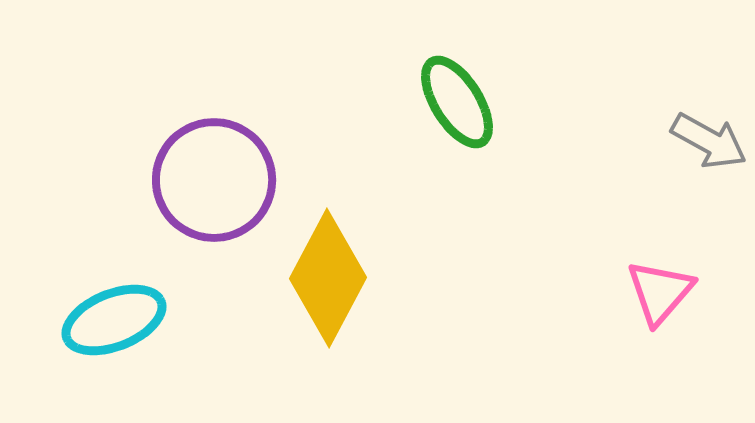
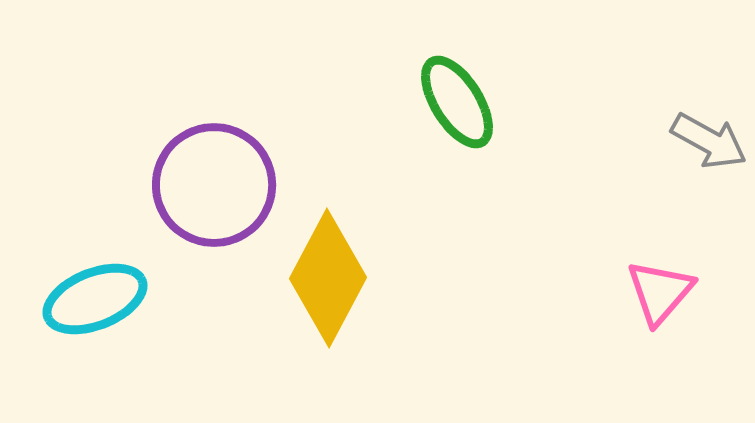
purple circle: moved 5 px down
cyan ellipse: moved 19 px left, 21 px up
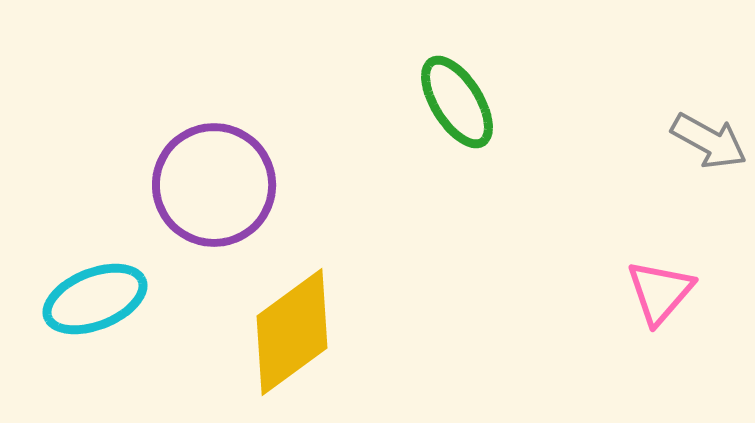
yellow diamond: moved 36 px left, 54 px down; rotated 26 degrees clockwise
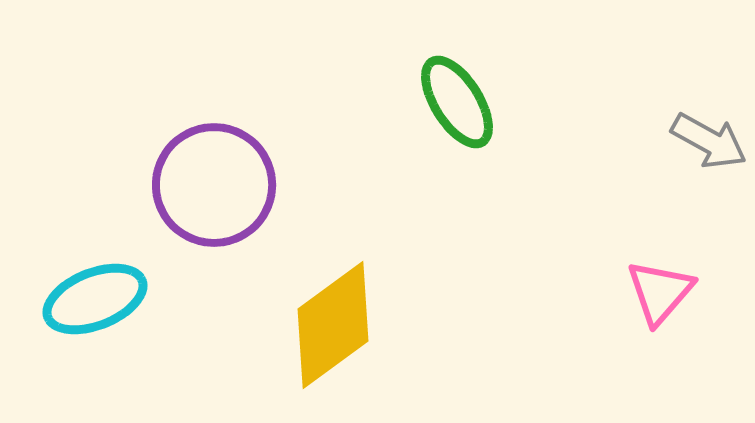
yellow diamond: moved 41 px right, 7 px up
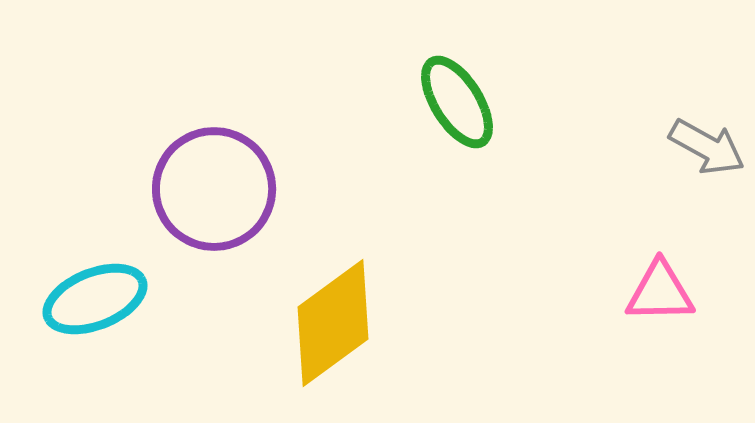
gray arrow: moved 2 px left, 6 px down
purple circle: moved 4 px down
pink triangle: rotated 48 degrees clockwise
yellow diamond: moved 2 px up
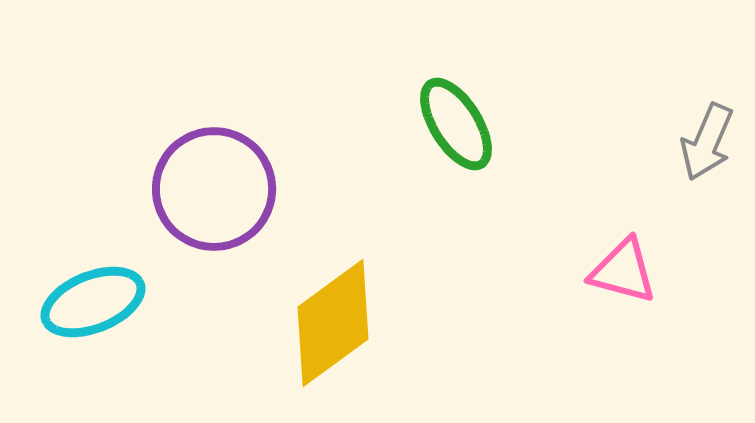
green ellipse: moved 1 px left, 22 px down
gray arrow: moved 5 px up; rotated 84 degrees clockwise
pink triangle: moved 37 px left, 21 px up; rotated 16 degrees clockwise
cyan ellipse: moved 2 px left, 3 px down
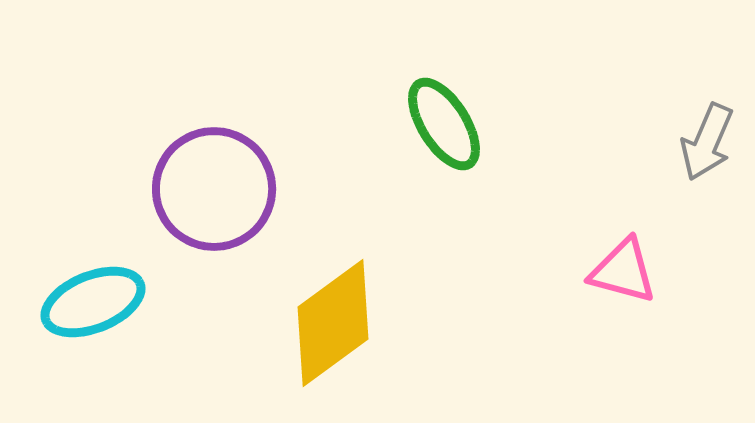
green ellipse: moved 12 px left
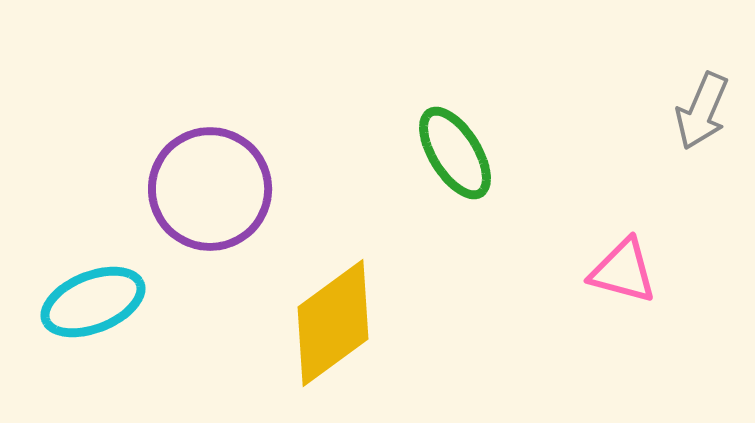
green ellipse: moved 11 px right, 29 px down
gray arrow: moved 5 px left, 31 px up
purple circle: moved 4 px left
